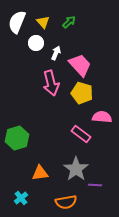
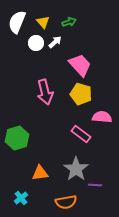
green arrow: rotated 24 degrees clockwise
white arrow: moved 1 px left, 11 px up; rotated 24 degrees clockwise
pink arrow: moved 6 px left, 9 px down
yellow pentagon: moved 1 px left, 1 px down
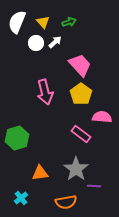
yellow pentagon: rotated 20 degrees clockwise
purple line: moved 1 px left, 1 px down
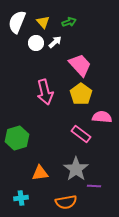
cyan cross: rotated 32 degrees clockwise
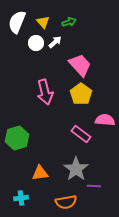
pink semicircle: moved 3 px right, 3 px down
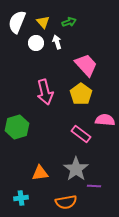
white arrow: moved 2 px right; rotated 64 degrees counterclockwise
pink trapezoid: moved 6 px right
green hexagon: moved 11 px up
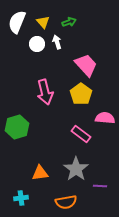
white circle: moved 1 px right, 1 px down
pink semicircle: moved 2 px up
purple line: moved 6 px right
